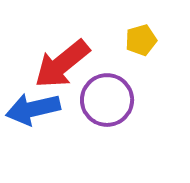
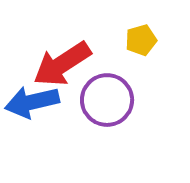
red arrow: rotated 6 degrees clockwise
blue arrow: moved 1 px left, 7 px up
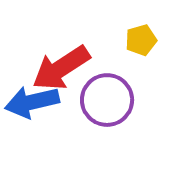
red arrow: moved 1 px left, 4 px down
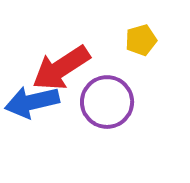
purple circle: moved 2 px down
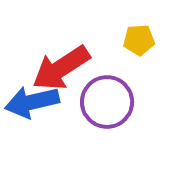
yellow pentagon: moved 2 px left; rotated 12 degrees clockwise
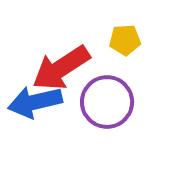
yellow pentagon: moved 14 px left
blue arrow: moved 3 px right
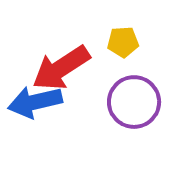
yellow pentagon: moved 2 px left, 2 px down
purple circle: moved 27 px right
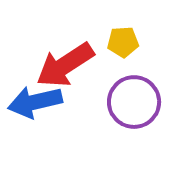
red arrow: moved 4 px right, 3 px up
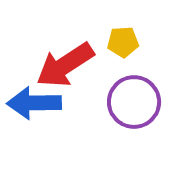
blue arrow: moved 1 px left, 1 px down; rotated 12 degrees clockwise
